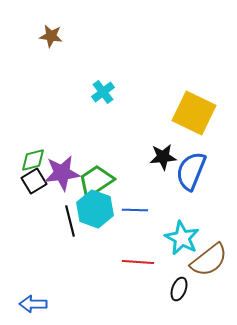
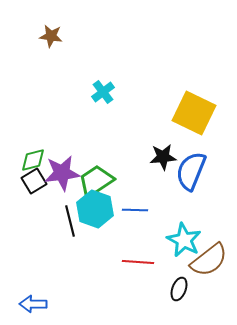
cyan star: moved 2 px right, 2 px down
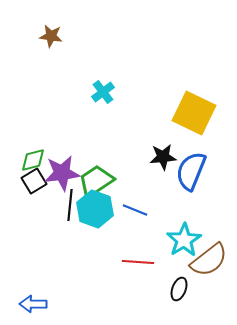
blue line: rotated 20 degrees clockwise
black line: moved 16 px up; rotated 20 degrees clockwise
cyan star: rotated 12 degrees clockwise
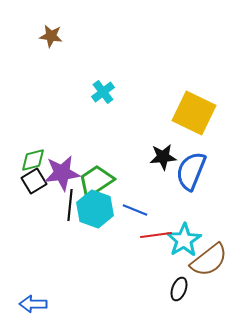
red line: moved 18 px right, 27 px up; rotated 12 degrees counterclockwise
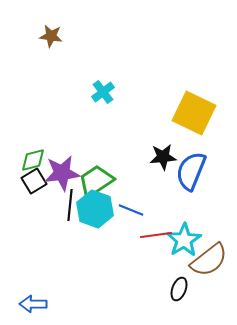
blue line: moved 4 px left
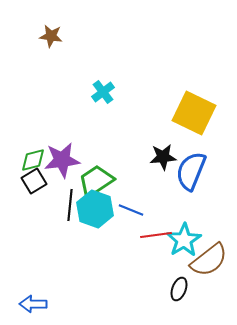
purple star: moved 13 px up
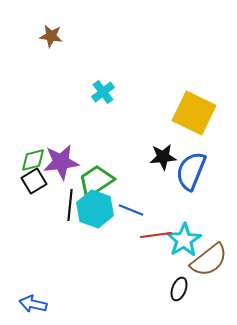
purple star: moved 1 px left, 2 px down
blue arrow: rotated 12 degrees clockwise
